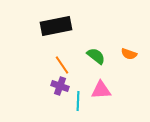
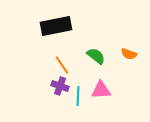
cyan line: moved 5 px up
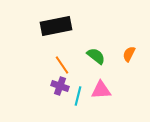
orange semicircle: rotated 98 degrees clockwise
cyan line: rotated 12 degrees clockwise
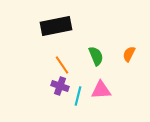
green semicircle: rotated 30 degrees clockwise
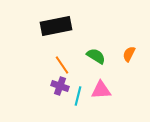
green semicircle: rotated 36 degrees counterclockwise
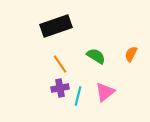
black rectangle: rotated 8 degrees counterclockwise
orange semicircle: moved 2 px right
orange line: moved 2 px left, 1 px up
purple cross: moved 2 px down; rotated 30 degrees counterclockwise
pink triangle: moved 4 px right, 2 px down; rotated 35 degrees counterclockwise
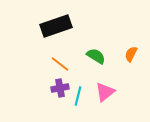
orange line: rotated 18 degrees counterclockwise
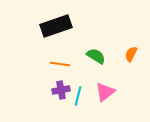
orange line: rotated 30 degrees counterclockwise
purple cross: moved 1 px right, 2 px down
